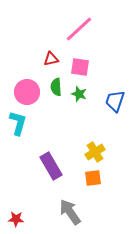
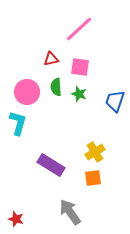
purple rectangle: moved 1 px up; rotated 28 degrees counterclockwise
red star: rotated 14 degrees clockwise
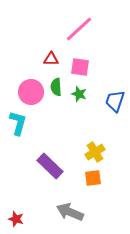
red triangle: rotated 14 degrees clockwise
pink circle: moved 4 px right
purple rectangle: moved 1 px left, 1 px down; rotated 12 degrees clockwise
gray arrow: rotated 32 degrees counterclockwise
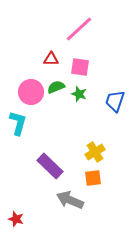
green semicircle: rotated 72 degrees clockwise
gray arrow: moved 12 px up
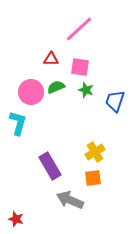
green star: moved 7 px right, 4 px up
purple rectangle: rotated 16 degrees clockwise
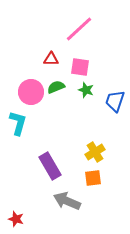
gray arrow: moved 3 px left, 1 px down
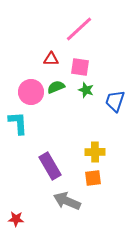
cyan L-shape: rotated 20 degrees counterclockwise
yellow cross: rotated 30 degrees clockwise
red star: rotated 14 degrees counterclockwise
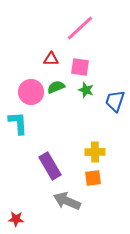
pink line: moved 1 px right, 1 px up
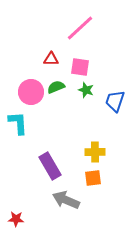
gray arrow: moved 1 px left, 1 px up
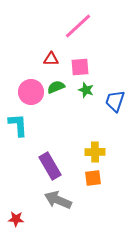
pink line: moved 2 px left, 2 px up
pink square: rotated 12 degrees counterclockwise
cyan L-shape: moved 2 px down
gray arrow: moved 8 px left
